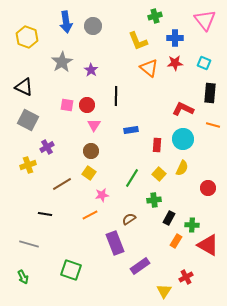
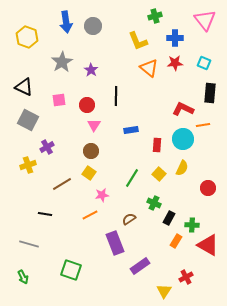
pink square at (67, 105): moved 8 px left, 5 px up; rotated 16 degrees counterclockwise
orange line at (213, 125): moved 10 px left; rotated 24 degrees counterclockwise
green cross at (154, 200): moved 3 px down; rotated 32 degrees clockwise
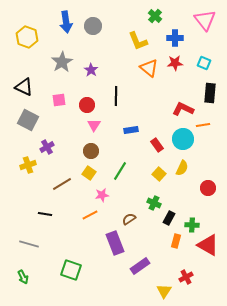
green cross at (155, 16): rotated 32 degrees counterclockwise
red rectangle at (157, 145): rotated 40 degrees counterclockwise
green line at (132, 178): moved 12 px left, 7 px up
orange rectangle at (176, 241): rotated 16 degrees counterclockwise
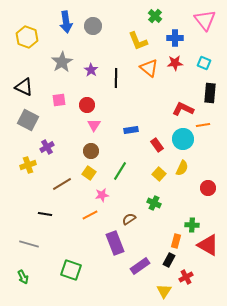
black line at (116, 96): moved 18 px up
black rectangle at (169, 218): moved 42 px down
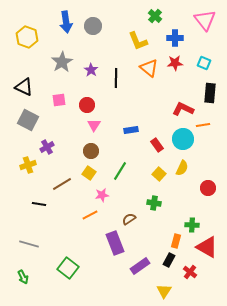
green cross at (154, 203): rotated 16 degrees counterclockwise
black line at (45, 214): moved 6 px left, 10 px up
red triangle at (208, 245): moved 1 px left, 2 px down
green square at (71, 270): moved 3 px left, 2 px up; rotated 20 degrees clockwise
red cross at (186, 277): moved 4 px right, 5 px up; rotated 24 degrees counterclockwise
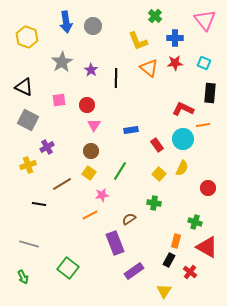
green cross at (192, 225): moved 3 px right, 3 px up; rotated 16 degrees clockwise
purple rectangle at (140, 266): moved 6 px left, 5 px down
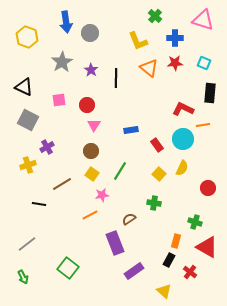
pink triangle at (205, 20): moved 2 px left; rotated 35 degrees counterclockwise
gray circle at (93, 26): moved 3 px left, 7 px down
yellow square at (89, 173): moved 3 px right, 1 px down
gray line at (29, 244): moved 2 px left; rotated 54 degrees counterclockwise
yellow triangle at (164, 291): rotated 21 degrees counterclockwise
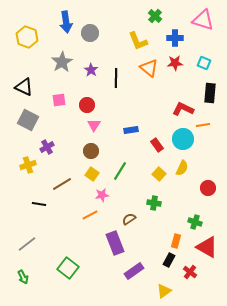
yellow triangle at (164, 291): rotated 42 degrees clockwise
